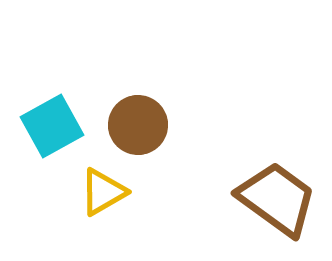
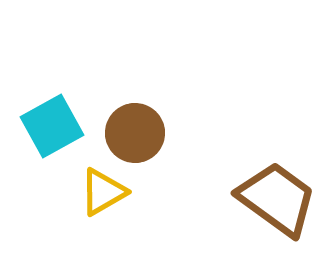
brown circle: moved 3 px left, 8 px down
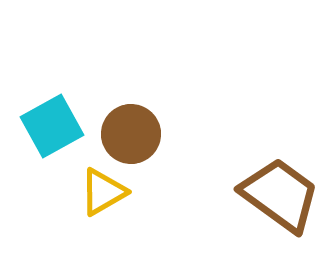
brown circle: moved 4 px left, 1 px down
brown trapezoid: moved 3 px right, 4 px up
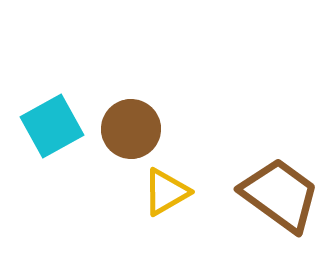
brown circle: moved 5 px up
yellow triangle: moved 63 px right
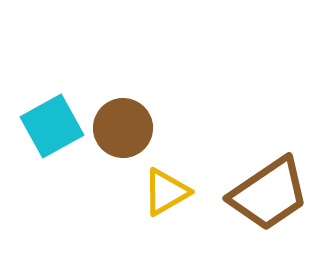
brown circle: moved 8 px left, 1 px up
brown trapezoid: moved 11 px left, 1 px up; rotated 110 degrees clockwise
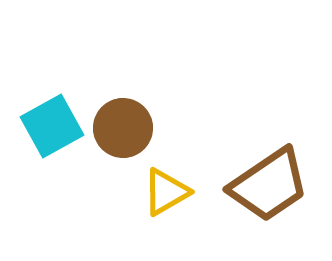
brown trapezoid: moved 9 px up
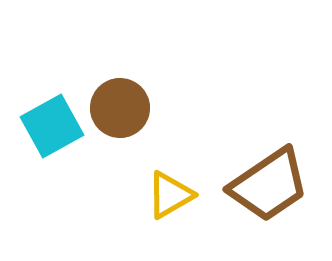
brown circle: moved 3 px left, 20 px up
yellow triangle: moved 4 px right, 3 px down
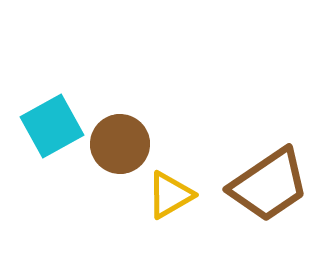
brown circle: moved 36 px down
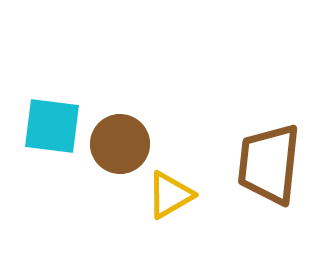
cyan square: rotated 36 degrees clockwise
brown trapezoid: moved 21 px up; rotated 130 degrees clockwise
